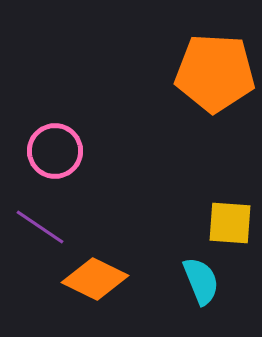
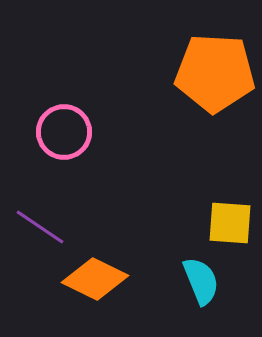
pink circle: moved 9 px right, 19 px up
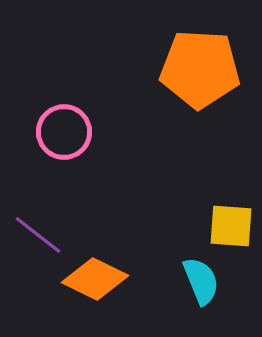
orange pentagon: moved 15 px left, 4 px up
yellow square: moved 1 px right, 3 px down
purple line: moved 2 px left, 8 px down; rotated 4 degrees clockwise
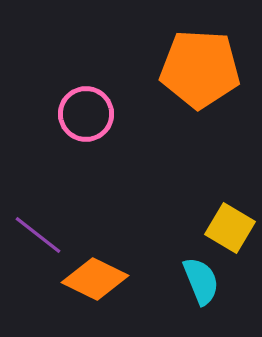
pink circle: moved 22 px right, 18 px up
yellow square: moved 1 px left, 2 px down; rotated 27 degrees clockwise
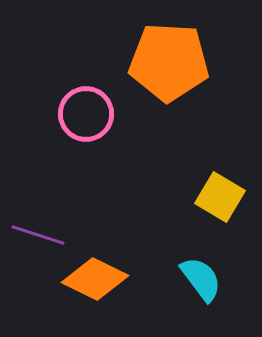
orange pentagon: moved 31 px left, 7 px up
yellow square: moved 10 px left, 31 px up
purple line: rotated 20 degrees counterclockwise
cyan semicircle: moved 2 px up; rotated 15 degrees counterclockwise
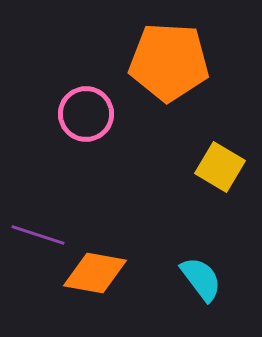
yellow square: moved 30 px up
orange diamond: moved 6 px up; rotated 16 degrees counterclockwise
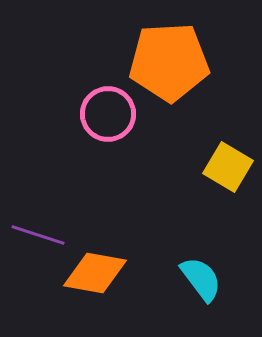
orange pentagon: rotated 6 degrees counterclockwise
pink circle: moved 22 px right
yellow square: moved 8 px right
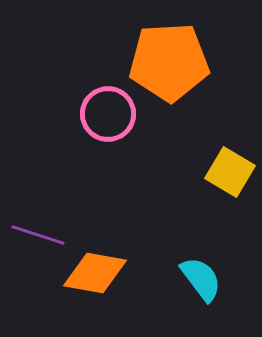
yellow square: moved 2 px right, 5 px down
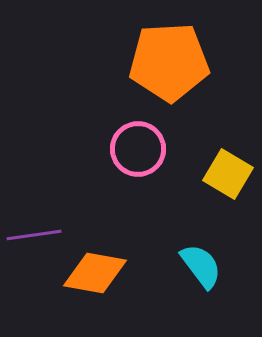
pink circle: moved 30 px right, 35 px down
yellow square: moved 2 px left, 2 px down
purple line: moved 4 px left; rotated 26 degrees counterclockwise
cyan semicircle: moved 13 px up
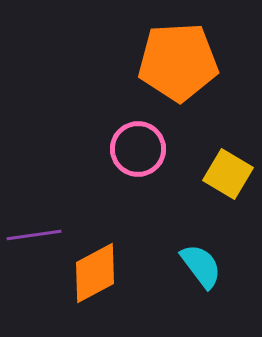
orange pentagon: moved 9 px right
orange diamond: rotated 38 degrees counterclockwise
